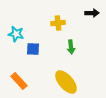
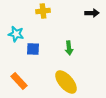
yellow cross: moved 15 px left, 12 px up
green arrow: moved 2 px left, 1 px down
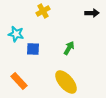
yellow cross: rotated 24 degrees counterclockwise
green arrow: rotated 144 degrees counterclockwise
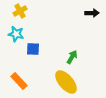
yellow cross: moved 23 px left
green arrow: moved 3 px right, 9 px down
